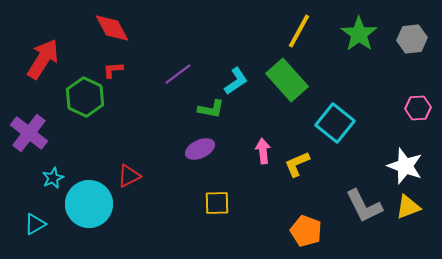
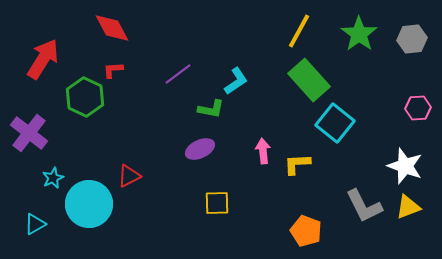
green rectangle: moved 22 px right
yellow L-shape: rotated 20 degrees clockwise
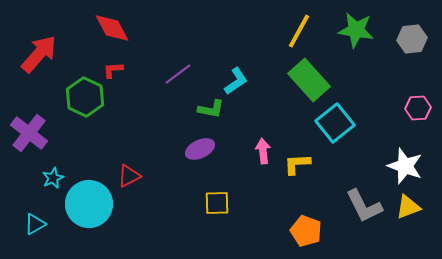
green star: moved 3 px left, 4 px up; rotated 27 degrees counterclockwise
red arrow: moved 4 px left, 5 px up; rotated 9 degrees clockwise
cyan square: rotated 12 degrees clockwise
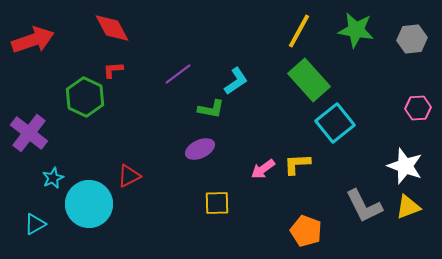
red arrow: moved 6 px left, 14 px up; rotated 30 degrees clockwise
pink arrow: moved 18 px down; rotated 120 degrees counterclockwise
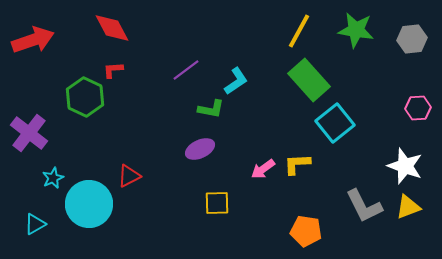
purple line: moved 8 px right, 4 px up
orange pentagon: rotated 12 degrees counterclockwise
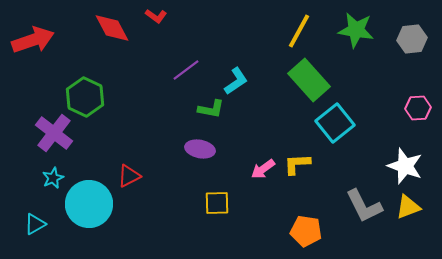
red L-shape: moved 43 px right, 54 px up; rotated 140 degrees counterclockwise
purple cross: moved 25 px right
purple ellipse: rotated 36 degrees clockwise
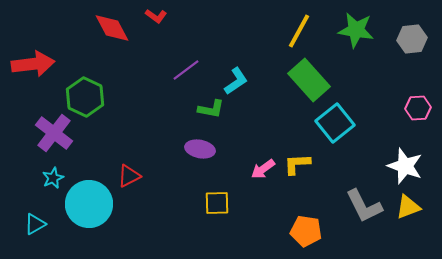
red arrow: moved 24 px down; rotated 12 degrees clockwise
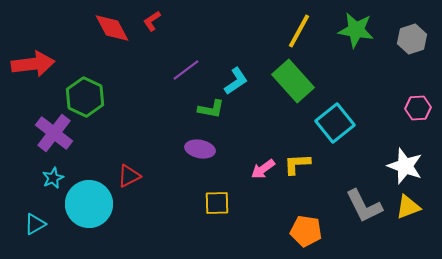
red L-shape: moved 4 px left, 5 px down; rotated 110 degrees clockwise
gray hexagon: rotated 12 degrees counterclockwise
green rectangle: moved 16 px left, 1 px down
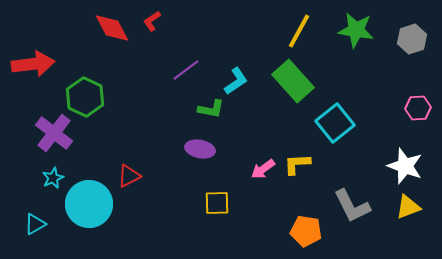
gray L-shape: moved 12 px left
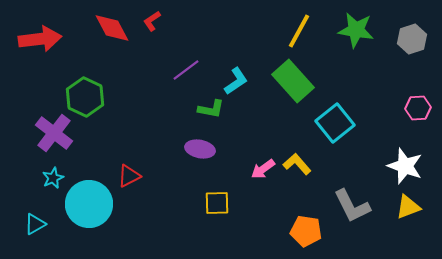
red arrow: moved 7 px right, 25 px up
yellow L-shape: rotated 52 degrees clockwise
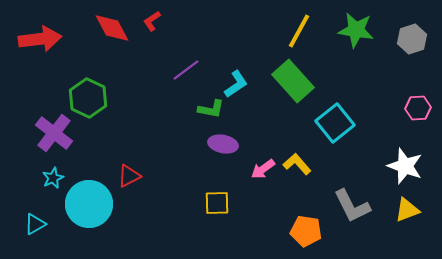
cyan L-shape: moved 3 px down
green hexagon: moved 3 px right, 1 px down
purple ellipse: moved 23 px right, 5 px up
yellow triangle: moved 1 px left, 3 px down
